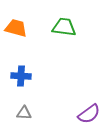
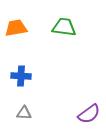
orange trapezoid: rotated 25 degrees counterclockwise
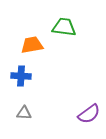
orange trapezoid: moved 16 px right, 17 px down
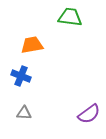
green trapezoid: moved 6 px right, 10 px up
blue cross: rotated 18 degrees clockwise
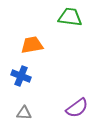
purple semicircle: moved 12 px left, 6 px up
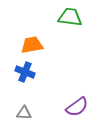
blue cross: moved 4 px right, 4 px up
purple semicircle: moved 1 px up
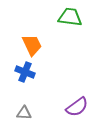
orange trapezoid: rotated 75 degrees clockwise
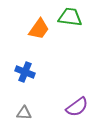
orange trapezoid: moved 7 px right, 16 px up; rotated 60 degrees clockwise
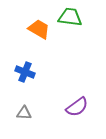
orange trapezoid: rotated 95 degrees counterclockwise
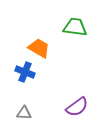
green trapezoid: moved 5 px right, 10 px down
orange trapezoid: moved 19 px down
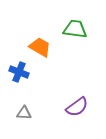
green trapezoid: moved 2 px down
orange trapezoid: moved 1 px right, 1 px up
blue cross: moved 6 px left
